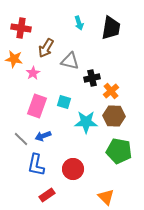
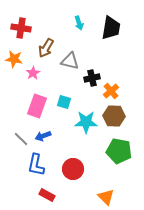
red rectangle: rotated 63 degrees clockwise
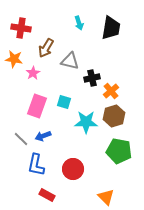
brown hexagon: rotated 20 degrees counterclockwise
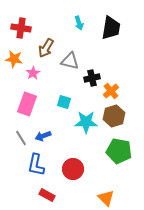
pink rectangle: moved 10 px left, 2 px up
gray line: moved 1 px up; rotated 14 degrees clockwise
orange triangle: moved 1 px down
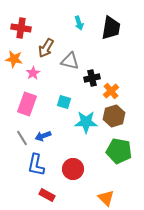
gray line: moved 1 px right
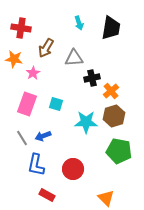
gray triangle: moved 4 px right, 3 px up; rotated 18 degrees counterclockwise
cyan square: moved 8 px left, 2 px down
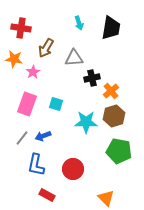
pink star: moved 1 px up
gray line: rotated 70 degrees clockwise
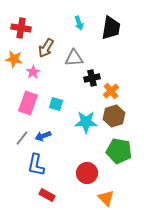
pink rectangle: moved 1 px right, 1 px up
red circle: moved 14 px right, 4 px down
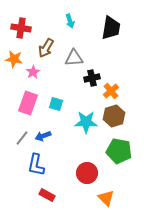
cyan arrow: moved 9 px left, 2 px up
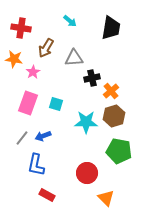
cyan arrow: rotated 32 degrees counterclockwise
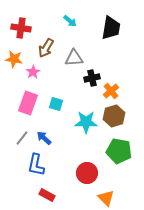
blue arrow: moved 1 px right, 2 px down; rotated 63 degrees clockwise
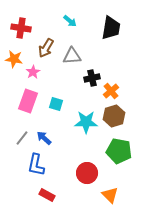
gray triangle: moved 2 px left, 2 px up
pink rectangle: moved 2 px up
orange triangle: moved 4 px right, 3 px up
